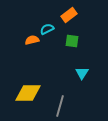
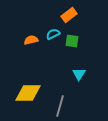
cyan semicircle: moved 6 px right, 5 px down
orange semicircle: moved 1 px left
cyan triangle: moved 3 px left, 1 px down
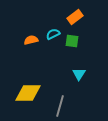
orange rectangle: moved 6 px right, 2 px down
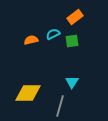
green square: rotated 16 degrees counterclockwise
cyan triangle: moved 7 px left, 8 px down
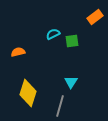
orange rectangle: moved 20 px right
orange semicircle: moved 13 px left, 12 px down
cyan triangle: moved 1 px left
yellow diamond: rotated 72 degrees counterclockwise
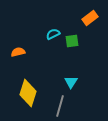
orange rectangle: moved 5 px left, 1 px down
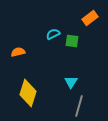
green square: rotated 16 degrees clockwise
gray line: moved 19 px right
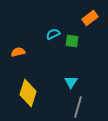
gray line: moved 1 px left, 1 px down
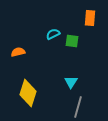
orange rectangle: rotated 49 degrees counterclockwise
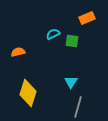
orange rectangle: moved 3 px left; rotated 63 degrees clockwise
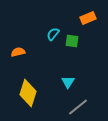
orange rectangle: moved 1 px right
cyan semicircle: rotated 24 degrees counterclockwise
cyan triangle: moved 3 px left
gray line: rotated 35 degrees clockwise
